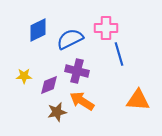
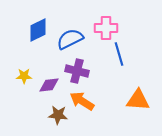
purple diamond: rotated 15 degrees clockwise
brown star: moved 1 px right, 3 px down; rotated 18 degrees clockwise
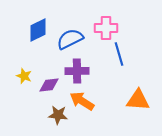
purple cross: rotated 15 degrees counterclockwise
yellow star: rotated 21 degrees clockwise
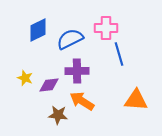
yellow star: moved 1 px right, 2 px down
orange triangle: moved 2 px left
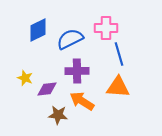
purple diamond: moved 2 px left, 4 px down
orange triangle: moved 18 px left, 13 px up
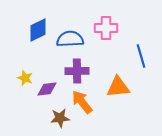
blue semicircle: rotated 24 degrees clockwise
blue line: moved 22 px right, 2 px down
orange triangle: rotated 10 degrees counterclockwise
orange arrow: moved 1 px down; rotated 20 degrees clockwise
brown star: moved 2 px right, 3 px down; rotated 12 degrees counterclockwise
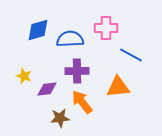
blue diamond: rotated 10 degrees clockwise
blue line: moved 10 px left, 1 px up; rotated 45 degrees counterclockwise
yellow star: moved 1 px left, 2 px up
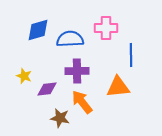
blue line: rotated 60 degrees clockwise
brown star: rotated 18 degrees clockwise
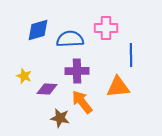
purple diamond: rotated 10 degrees clockwise
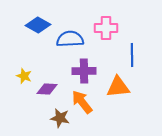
blue diamond: moved 5 px up; rotated 45 degrees clockwise
blue line: moved 1 px right
purple cross: moved 7 px right
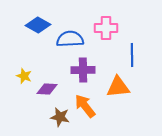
purple cross: moved 1 px left, 1 px up
orange arrow: moved 3 px right, 4 px down
brown star: moved 1 px up
